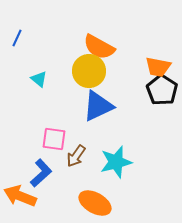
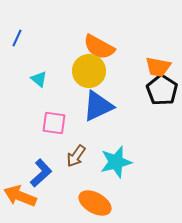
pink square: moved 16 px up
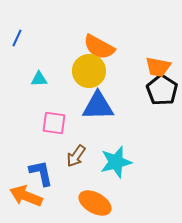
cyan triangle: rotated 42 degrees counterclockwise
blue triangle: rotated 24 degrees clockwise
blue L-shape: rotated 60 degrees counterclockwise
orange arrow: moved 6 px right
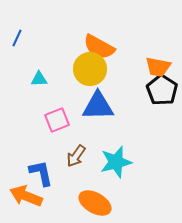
yellow circle: moved 1 px right, 2 px up
pink square: moved 3 px right, 3 px up; rotated 30 degrees counterclockwise
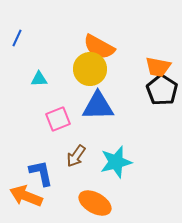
pink square: moved 1 px right, 1 px up
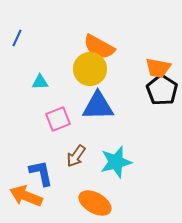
orange trapezoid: moved 1 px down
cyan triangle: moved 1 px right, 3 px down
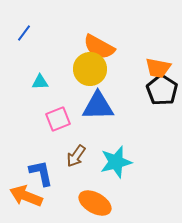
blue line: moved 7 px right, 5 px up; rotated 12 degrees clockwise
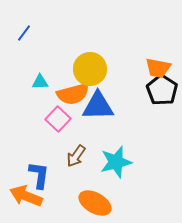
orange semicircle: moved 26 px left, 47 px down; rotated 44 degrees counterclockwise
pink square: rotated 25 degrees counterclockwise
blue L-shape: moved 2 px left, 2 px down; rotated 20 degrees clockwise
